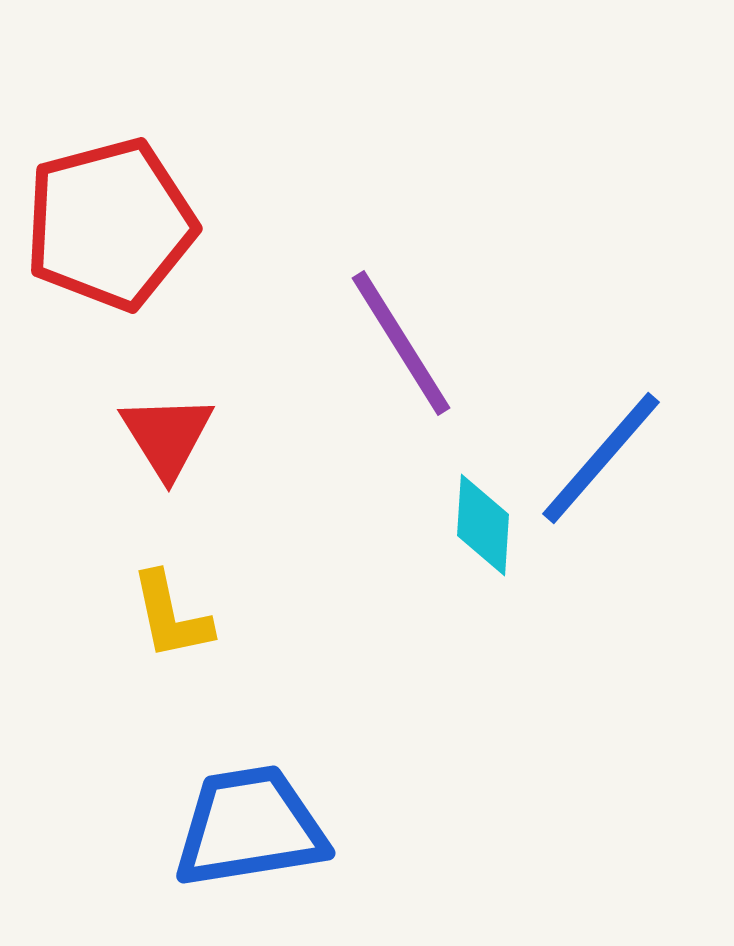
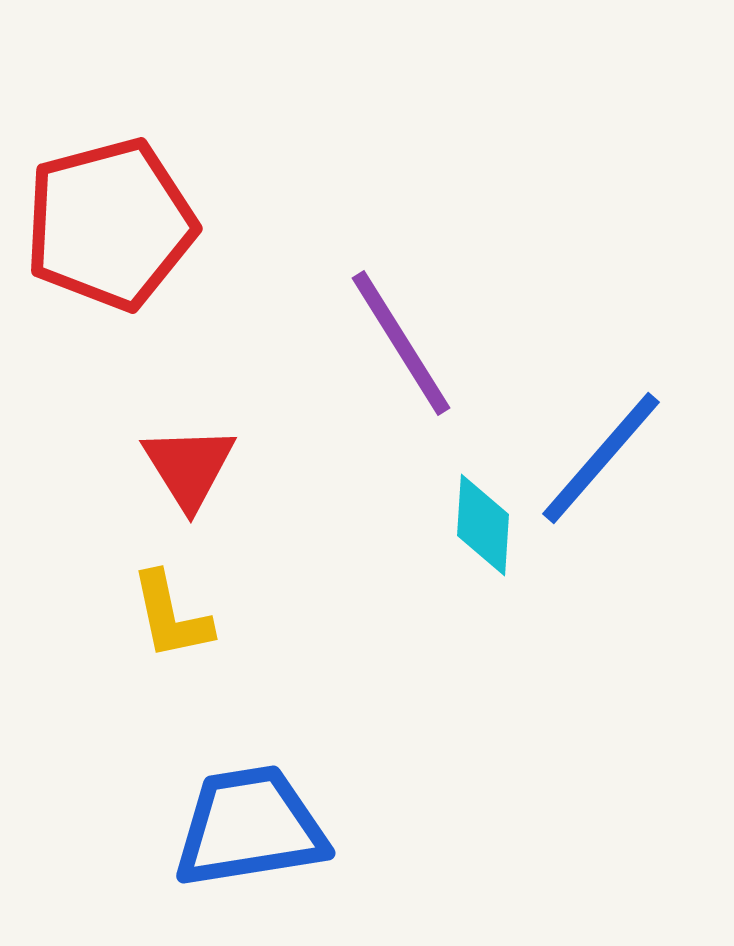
red triangle: moved 22 px right, 31 px down
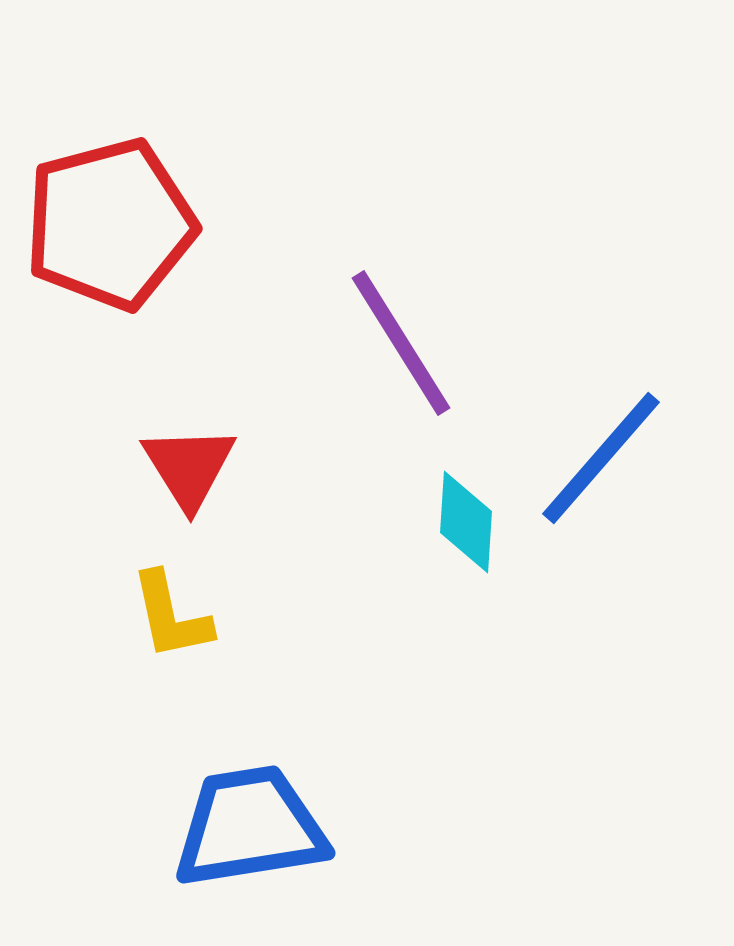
cyan diamond: moved 17 px left, 3 px up
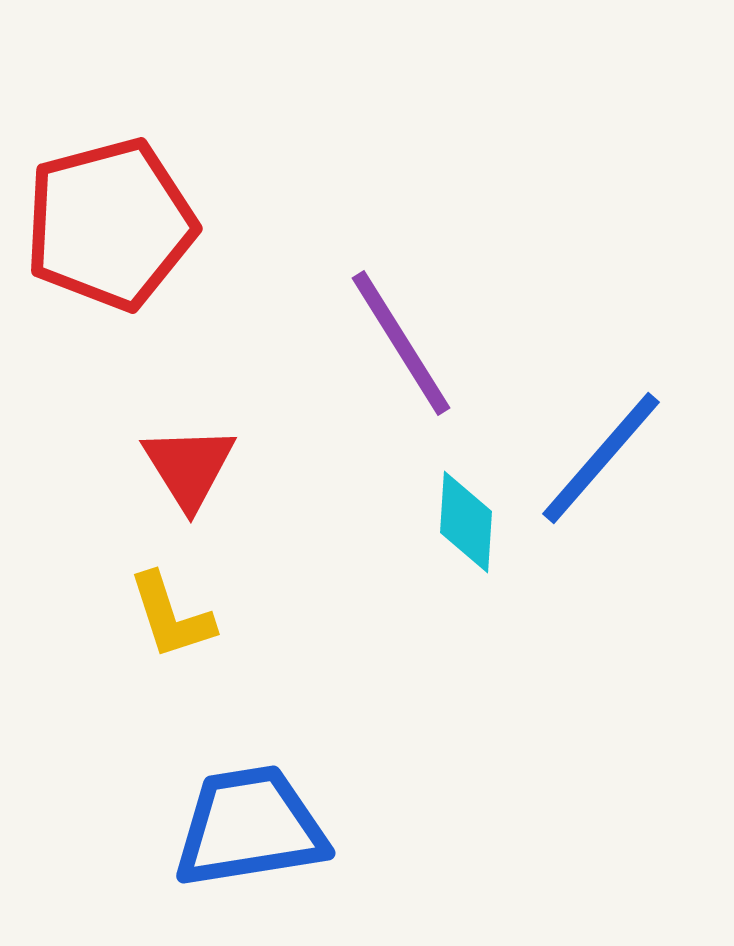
yellow L-shape: rotated 6 degrees counterclockwise
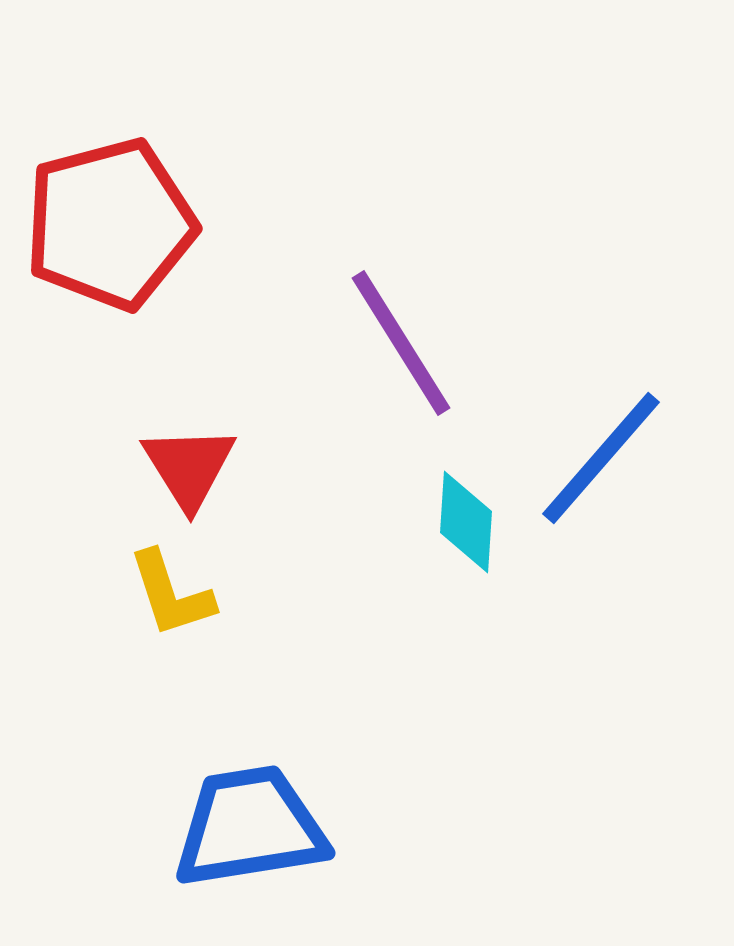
yellow L-shape: moved 22 px up
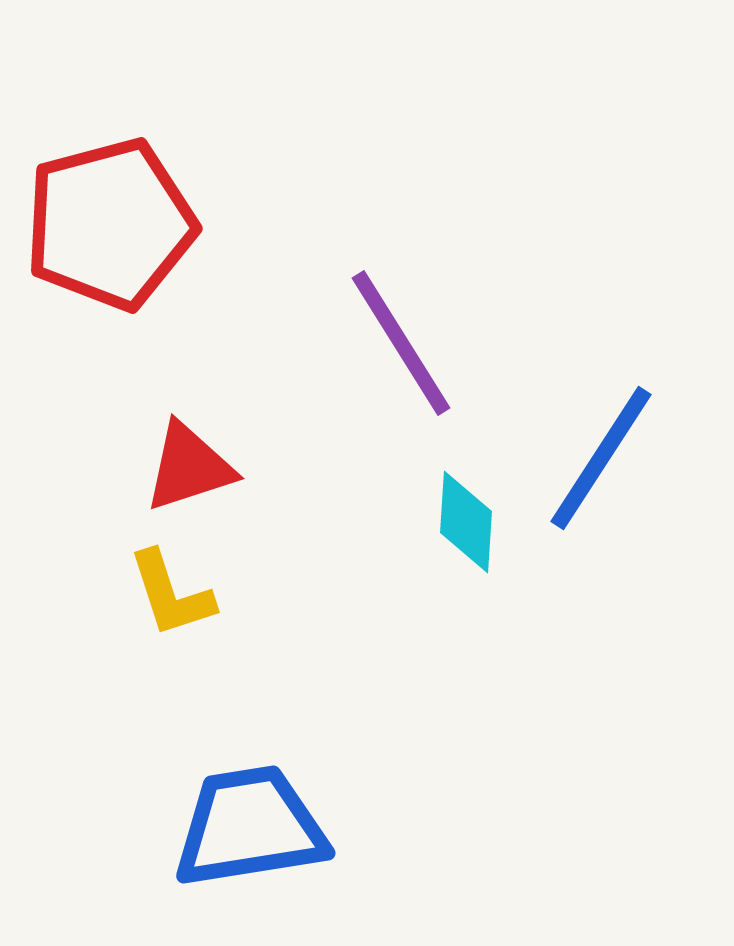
blue line: rotated 8 degrees counterclockwise
red triangle: rotated 44 degrees clockwise
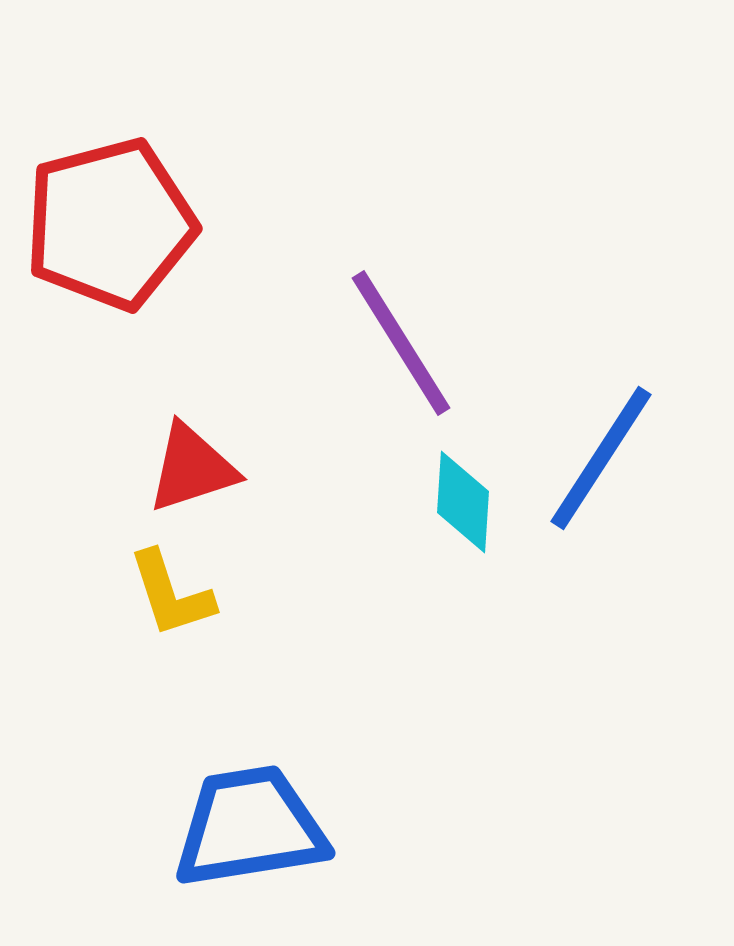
red triangle: moved 3 px right, 1 px down
cyan diamond: moved 3 px left, 20 px up
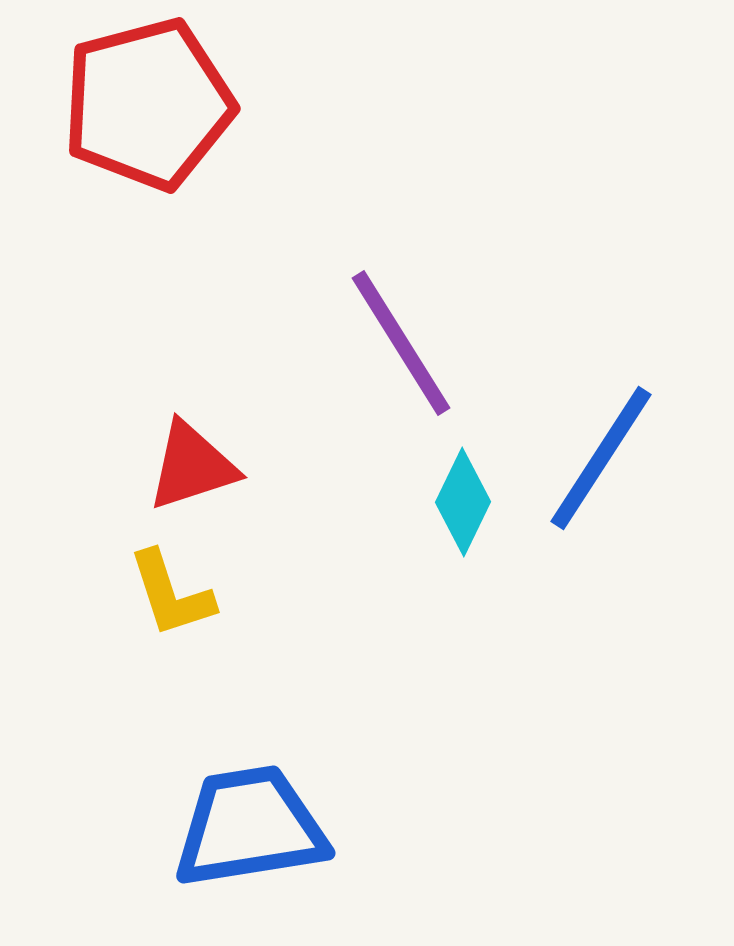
red pentagon: moved 38 px right, 120 px up
red triangle: moved 2 px up
cyan diamond: rotated 22 degrees clockwise
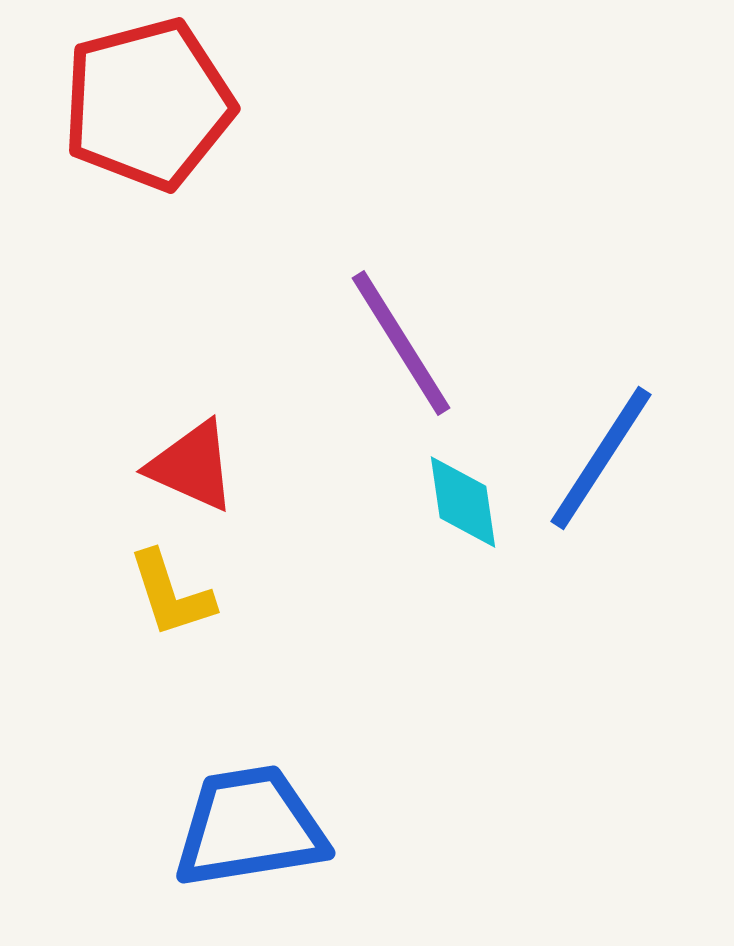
red triangle: rotated 42 degrees clockwise
cyan diamond: rotated 34 degrees counterclockwise
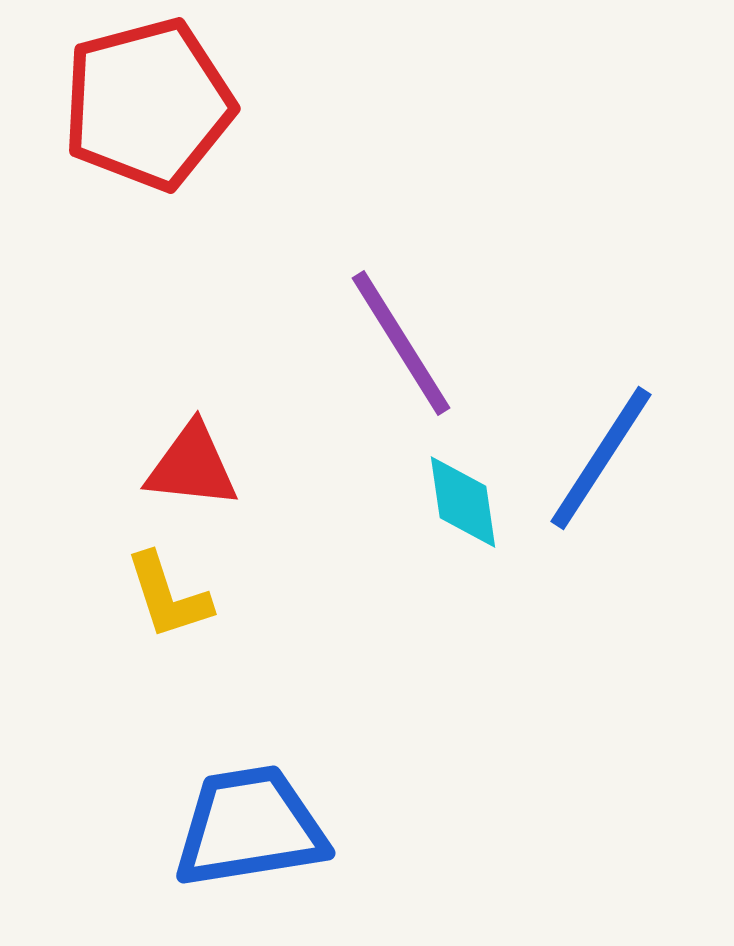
red triangle: rotated 18 degrees counterclockwise
yellow L-shape: moved 3 px left, 2 px down
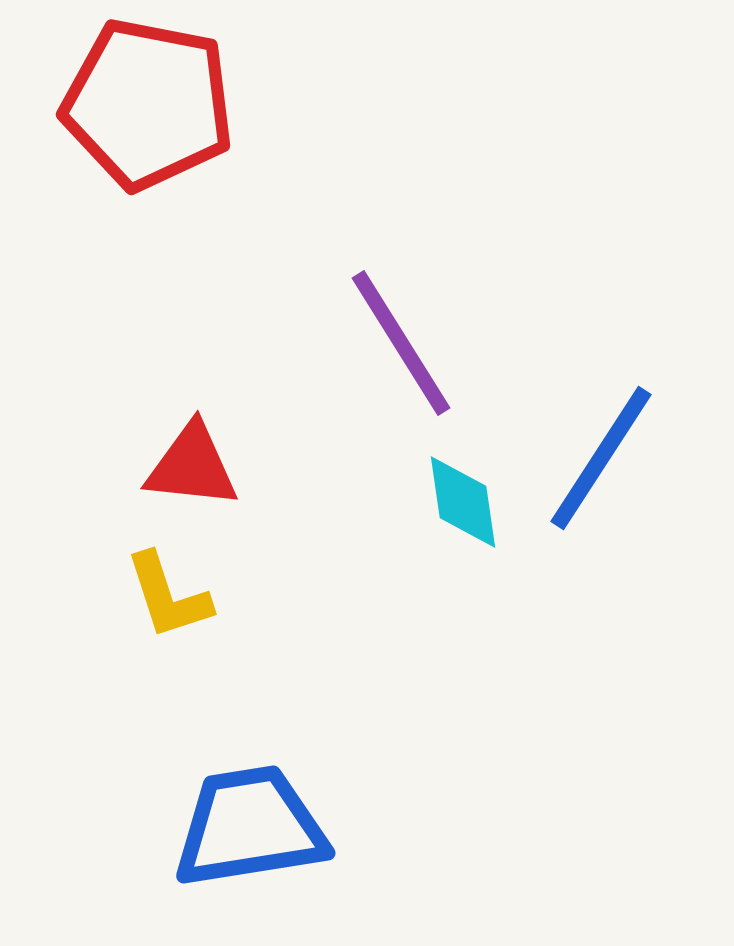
red pentagon: rotated 26 degrees clockwise
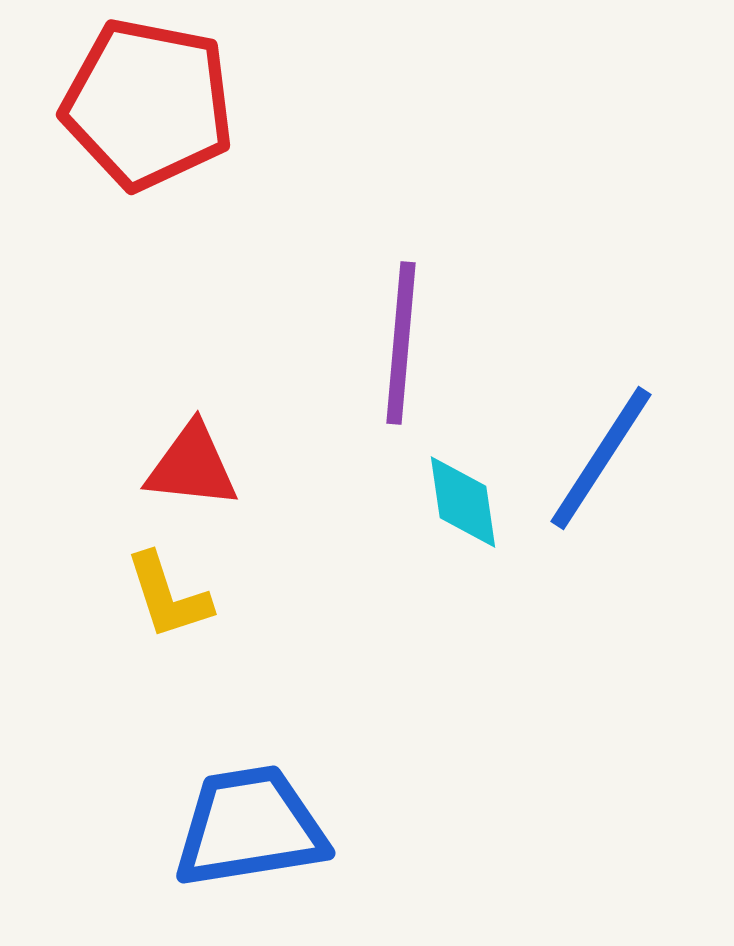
purple line: rotated 37 degrees clockwise
